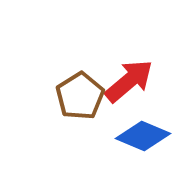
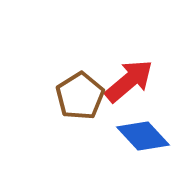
blue diamond: rotated 24 degrees clockwise
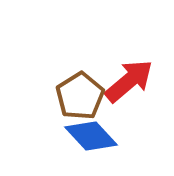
blue diamond: moved 52 px left
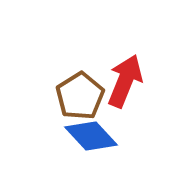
red arrow: moved 4 px left; rotated 28 degrees counterclockwise
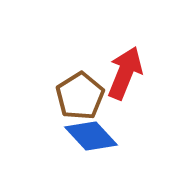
red arrow: moved 8 px up
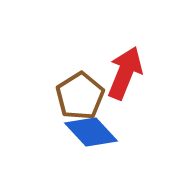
blue diamond: moved 4 px up
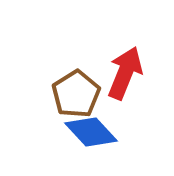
brown pentagon: moved 4 px left, 2 px up
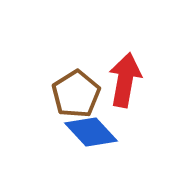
red arrow: moved 7 px down; rotated 12 degrees counterclockwise
